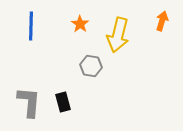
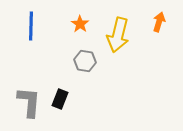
orange arrow: moved 3 px left, 1 px down
gray hexagon: moved 6 px left, 5 px up
black rectangle: moved 3 px left, 3 px up; rotated 36 degrees clockwise
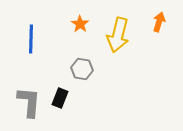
blue line: moved 13 px down
gray hexagon: moved 3 px left, 8 px down
black rectangle: moved 1 px up
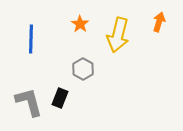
gray hexagon: moved 1 px right; rotated 20 degrees clockwise
gray L-shape: rotated 20 degrees counterclockwise
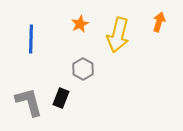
orange star: rotated 12 degrees clockwise
black rectangle: moved 1 px right
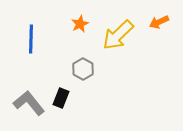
orange arrow: rotated 132 degrees counterclockwise
yellow arrow: rotated 32 degrees clockwise
gray L-shape: moved 1 px down; rotated 24 degrees counterclockwise
